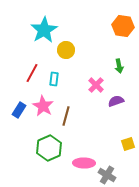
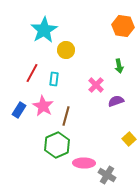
yellow square: moved 1 px right, 5 px up; rotated 24 degrees counterclockwise
green hexagon: moved 8 px right, 3 px up
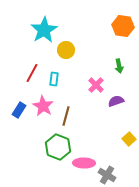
green hexagon: moved 1 px right, 2 px down; rotated 15 degrees counterclockwise
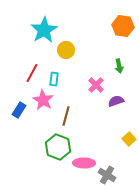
pink star: moved 6 px up
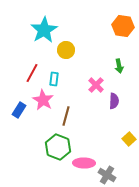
purple semicircle: moved 2 px left; rotated 112 degrees clockwise
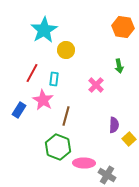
orange hexagon: moved 1 px down
purple semicircle: moved 24 px down
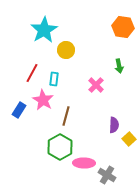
green hexagon: moved 2 px right; rotated 10 degrees clockwise
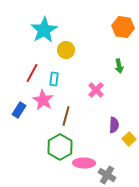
pink cross: moved 5 px down
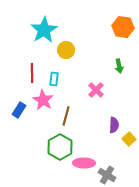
red line: rotated 30 degrees counterclockwise
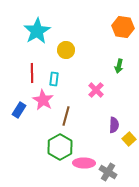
cyan star: moved 7 px left, 1 px down
green arrow: rotated 24 degrees clockwise
gray cross: moved 1 px right, 3 px up
